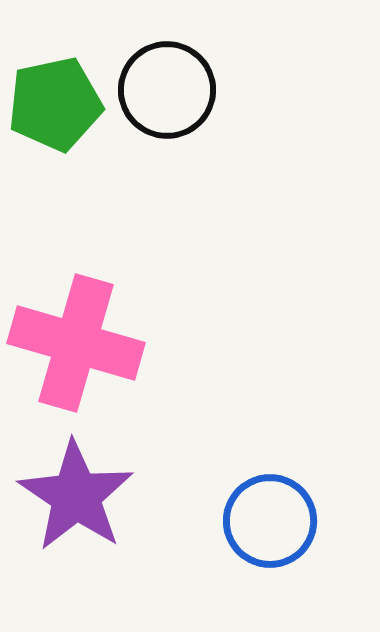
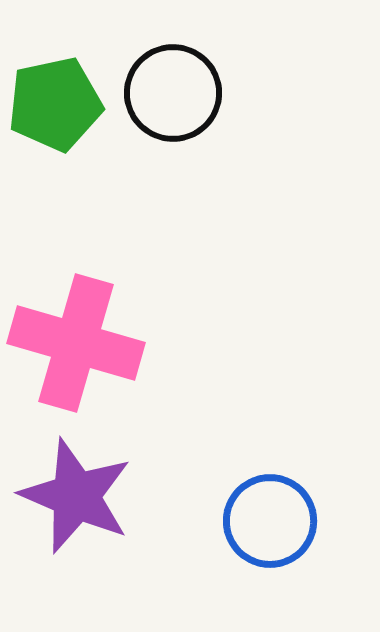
black circle: moved 6 px right, 3 px down
purple star: rotated 11 degrees counterclockwise
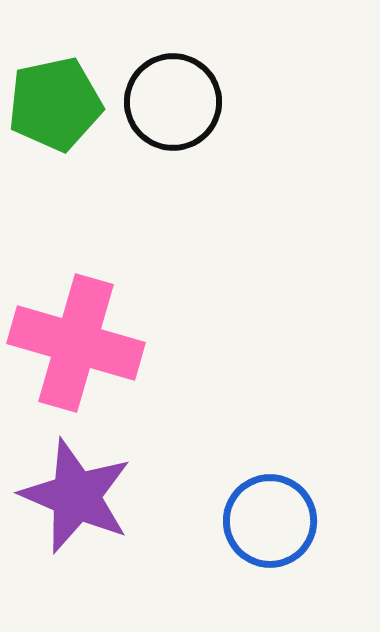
black circle: moved 9 px down
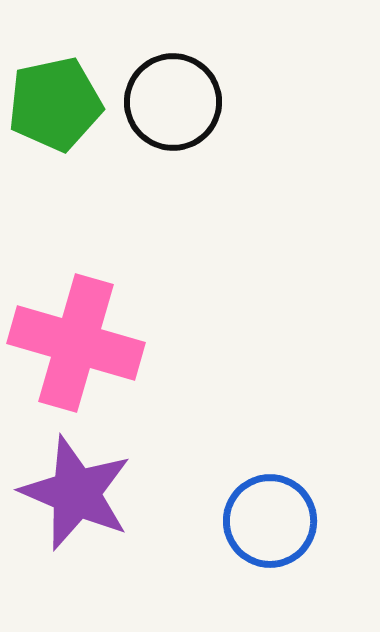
purple star: moved 3 px up
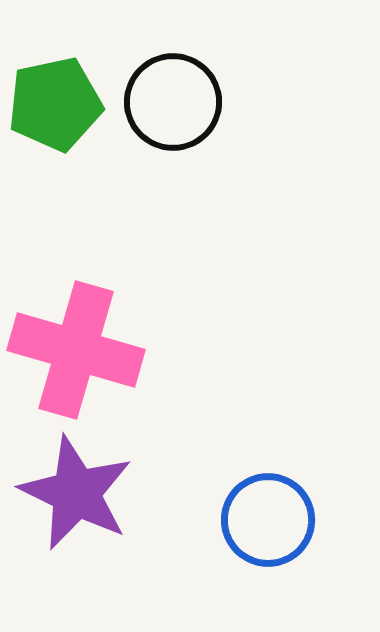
pink cross: moved 7 px down
purple star: rotated 3 degrees clockwise
blue circle: moved 2 px left, 1 px up
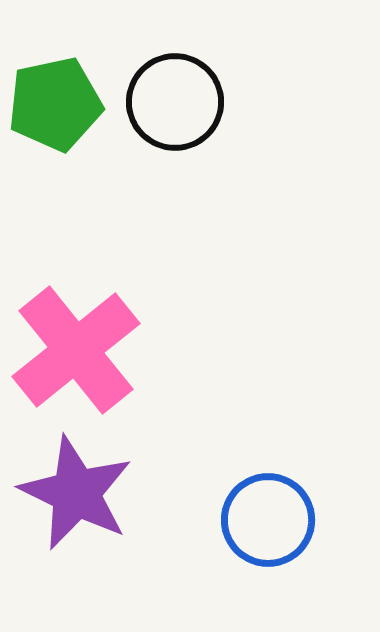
black circle: moved 2 px right
pink cross: rotated 35 degrees clockwise
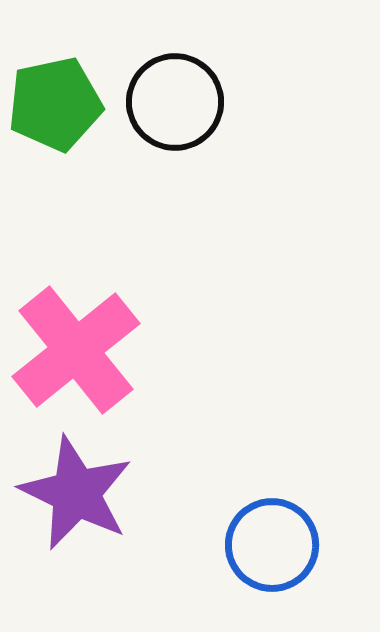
blue circle: moved 4 px right, 25 px down
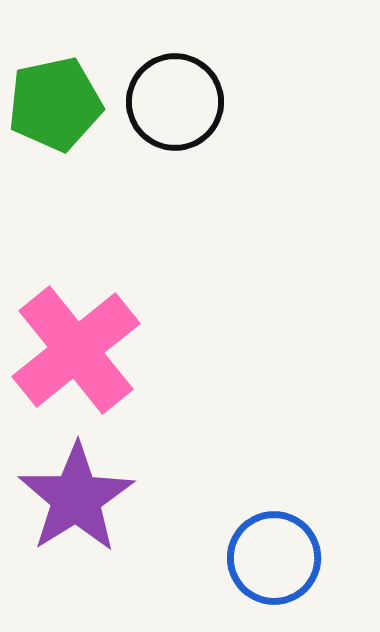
purple star: moved 5 px down; rotated 14 degrees clockwise
blue circle: moved 2 px right, 13 px down
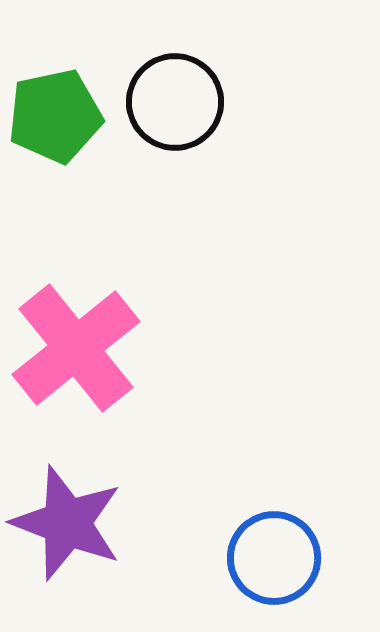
green pentagon: moved 12 px down
pink cross: moved 2 px up
purple star: moved 9 px left, 25 px down; rotated 19 degrees counterclockwise
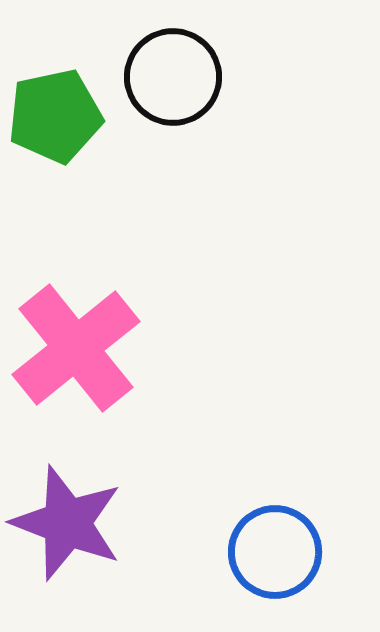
black circle: moved 2 px left, 25 px up
blue circle: moved 1 px right, 6 px up
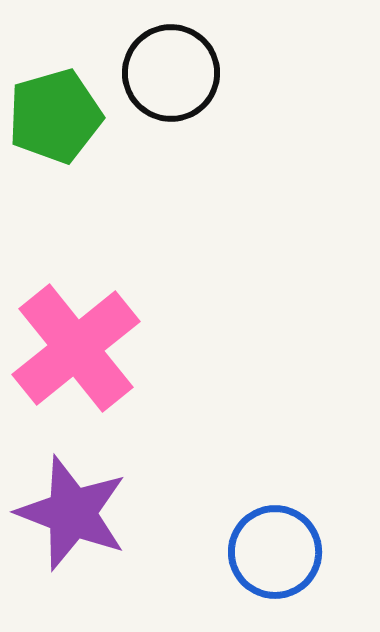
black circle: moved 2 px left, 4 px up
green pentagon: rotated 4 degrees counterclockwise
purple star: moved 5 px right, 10 px up
